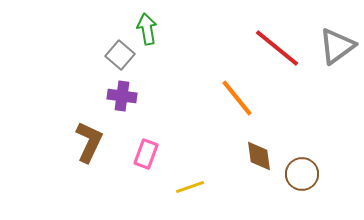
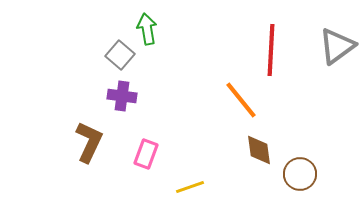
red line: moved 6 px left, 2 px down; rotated 54 degrees clockwise
orange line: moved 4 px right, 2 px down
brown diamond: moved 6 px up
brown circle: moved 2 px left
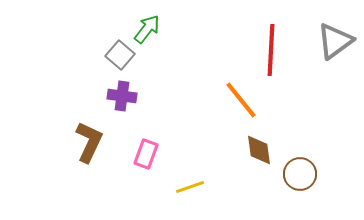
green arrow: rotated 48 degrees clockwise
gray triangle: moved 2 px left, 5 px up
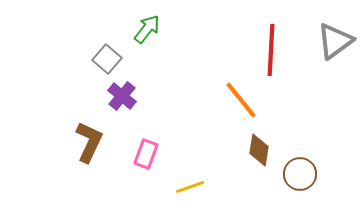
gray square: moved 13 px left, 4 px down
purple cross: rotated 32 degrees clockwise
brown diamond: rotated 16 degrees clockwise
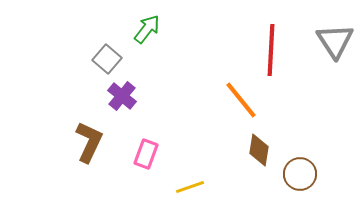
gray triangle: rotated 27 degrees counterclockwise
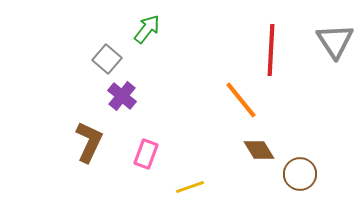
brown diamond: rotated 40 degrees counterclockwise
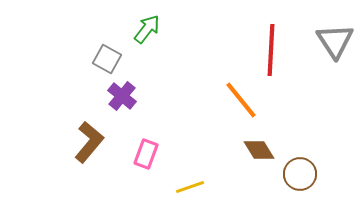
gray square: rotated 12 degrees counterclockwise
brown L-shape: rotated 15 degrees clockwise
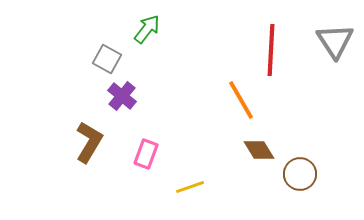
orange line: rotated 9 degrees clockwise
brown L-shape: rotated 9 degrees counterclockwise
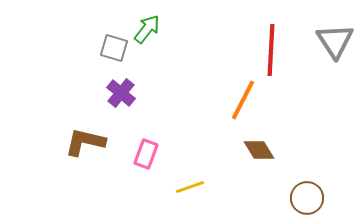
gray square: moved 7 px right, 11 px up; rotated 12 degrees counterclockwise
purple cross: moved 1 px left, 3 px up
orange line: moved 2 px right; rotated 57 degrees clockwise
brown L-shape: moved 4 px left; rotated 108 degrees counterclockwise
brown circle: moved 7 px right, 24 px down
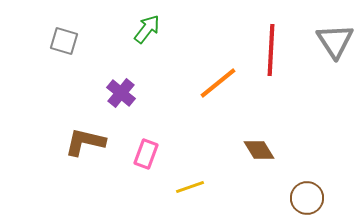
gray square: moved 50 px left, 7 px up
orange line: moved 25 px left, 17 px up; rotated 24 degrees clockwise
